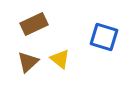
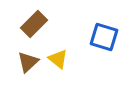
brown rectangle: rotated 20 degrees counterclockwise
yellow triangle: moved 2 px left
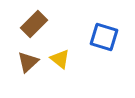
yellow triangle: moved 2 px right
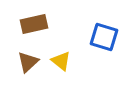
brown rectangle: rotated 32 degrees clockwise
yellow triangle: moved 1 px right, 2 px down
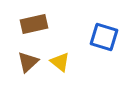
yellow triangle: moved 1 px left, 1 px down
